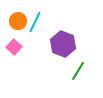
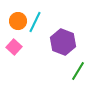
purple hexagon: moved 2 px up
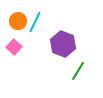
purple hexagon: moved 2 px down
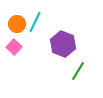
orange circle: moved 1 px left, 3 px down
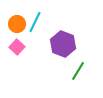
pink square: moved 3 px right
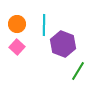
cyan line: moved 9 px right, 3 px down; rotated 25 degrees counterclockwise
